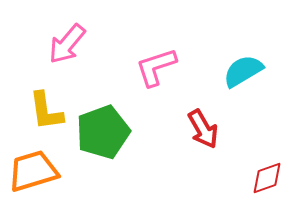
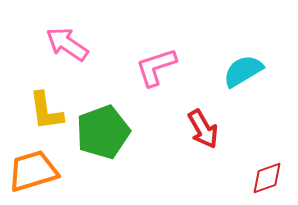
pink arrow: rotated 84 degrees clockwise
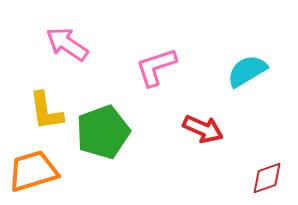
cyan semicircle: moved 4 px right
red arrow: rotated 36 degrees counterclockwise
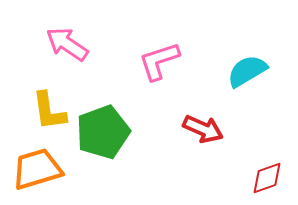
pink L-shape: moved 3 px right, 6 px up
yellow L-shape: moved 3 px right
orange trapezoid: moved 4 px right, 2 px up
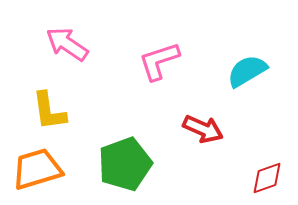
green pentagon: moved 22 px right, 32 px down
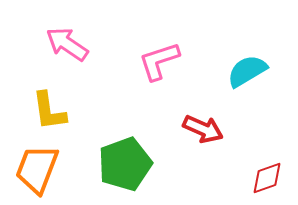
orange trapezoid: rotated 52 degrees counterclockwise
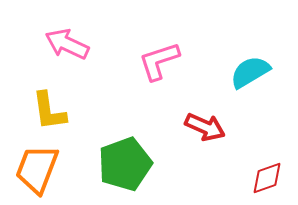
pink arrow: rotated 9 degrees counterclockwise
cyan semicircle: moved 3 px right, 1 px down
red arrow: moved 2 px right, 2 px up
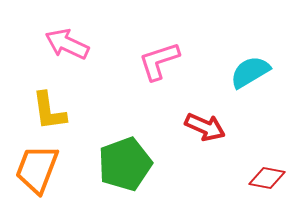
red diamond: rotated 30 degrees clockwise
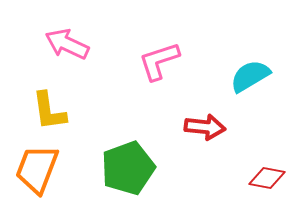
cyan semicircle: moved 4 px down
red arrow: rotated 18 degrees counterclockwise
green pentagon: moved 3 px right, 4 px down
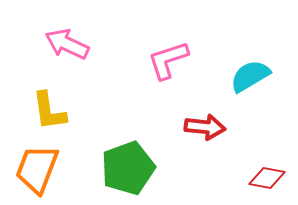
pink L-shape: moved 9 px right, 1 px up
